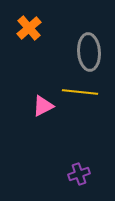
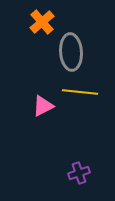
orange cross: moved 13 px right, 6 px up
gray ellipse: moved 18 px left
purple cross: moved 1 px up
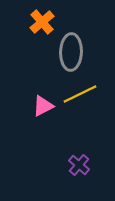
gray ellipse: rotated 6 degrees clockwise
yellow line: moved 2 px down; rotated 32 degrees counterclockwise
purple cross: moved 8 px up; rotated 30 degrees counterclockwise
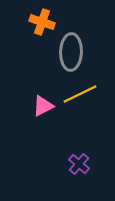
orange cross: rotated 30 degrees counterclockwise
purple cross: moved 1 px up
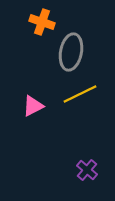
gray ellipse: rotated 9 degrees clockwise
pink triangle: moved 10 px left
purple cross: moved 8 px right, 6 px down
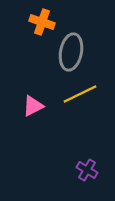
purple cross: rotated 10 degrees counterclockwise
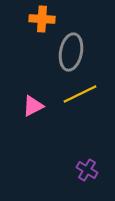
orange cross: moved 3 px up; rotated 15 degrees counterclockwise
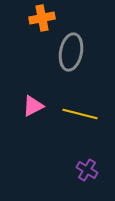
orange cross: moved 1 px up; rotated 15 degrees counterclockwise
yellow line: moved 20 px down; rotated 40 degrees clockwise
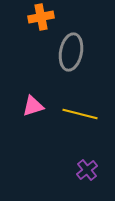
orange cross: moved 1 px left, 1 px up
pink triangle: rotated 10 degrees clockwise
purple cross: rotated 20 degrees clockwise
